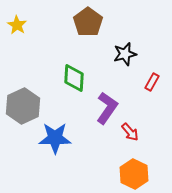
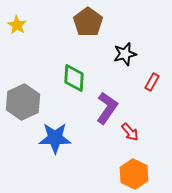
gray hexagon: moved 4 px up
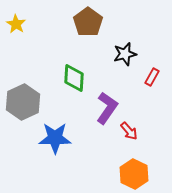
yellow star: moved 1 px left, 1 px up
red rectangle: moved 5 px up
red arrow: moved 1 px left, 1 px up
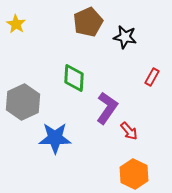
brown pentagon: rotated 12 degrees clockwise
black star: moved 17 px up; rotated 25 degrees clockwise
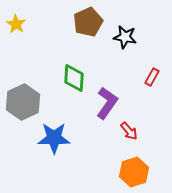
purple L-shape: moved 5 px up
blue star: moved 1 px left
orange hexagon: moved 2 px up; rotated 16 degrees clockwise
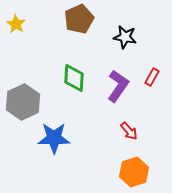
brown pentagon: moved 9 px left, 3 px up
purple L-shape: moved 11 px right, 17 px up
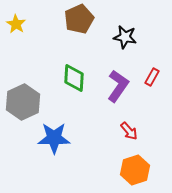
orange hexagon: moved 1 px right, 2 px up
